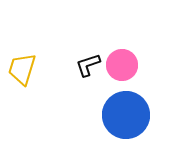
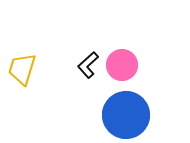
black L-shape: rotated 24 degrees counterclockwise
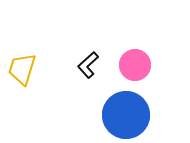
pink circle: moved 13 px right
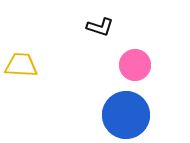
black L-shape: moved 12 px right, 38 px up; rotated 120 degrees counterclockwise
yellow trapezoid: moved 1 px left, 4 px up; rotated 76 degrees clockwise
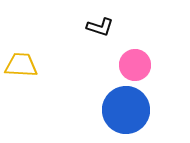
blue circle: moved 5 px up
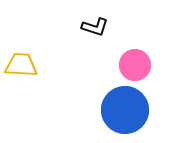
black L-shape: moved 5 px left
blue circle: moved 1 px left
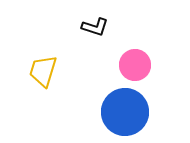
yellow trapezoid: moved 22 px right, 6 px down; rotated 76 degrees counterclockwise
blue circle: moved 2 px down
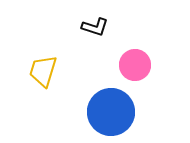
blue circle: moved 14 px left
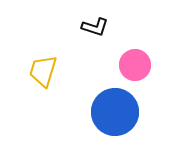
blue circle: moved 4 px right
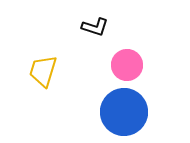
pink circle: moved 8 px left
blue circle: moved 9 px right
